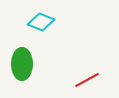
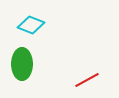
cyan diamond: moved 10 px left, 3 px down
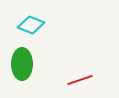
red line: moved 7 px left; rotated 10 degrees clockwise
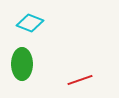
cyan diamond: moved 1 px left, 2 px up
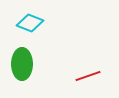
red line: moved 8 px right, 4 px up
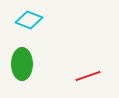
cyan diamond: moved 1 px left, 3 px up
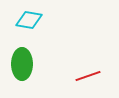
cyan diamond: rotated 12 degrees counterclockwise
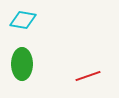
cyan diamond: moved 6 px left
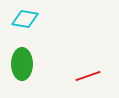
cyan diamond: moved 2 px right, 1 px up
